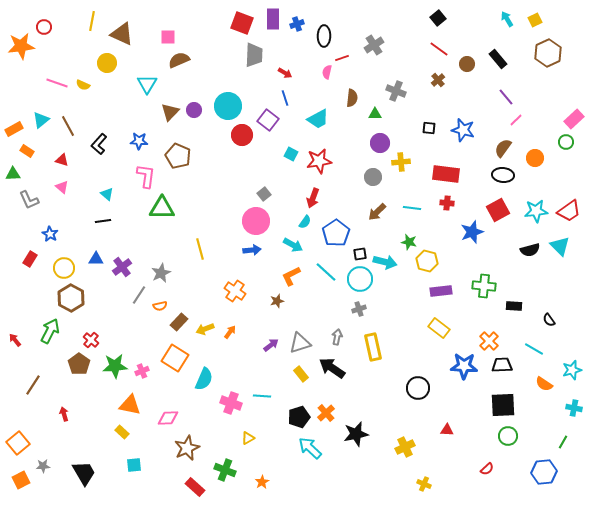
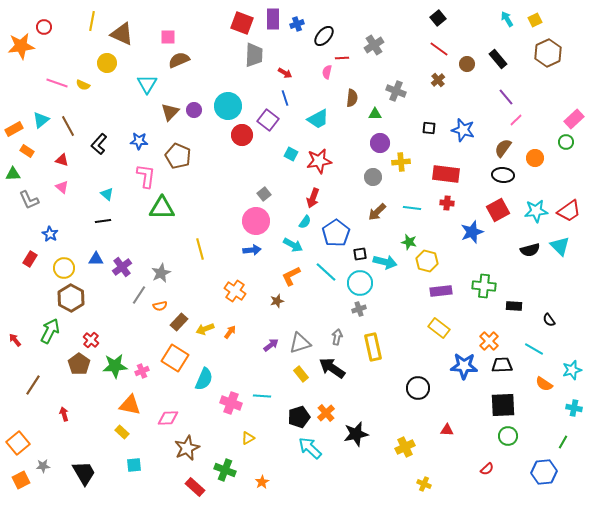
black ellipse at (324, 36): rotated 40 degrees clockwise
red line at (342, 58): rotated 16 degrees clockwise
cyan circle at (360, 279): moved 4 px down
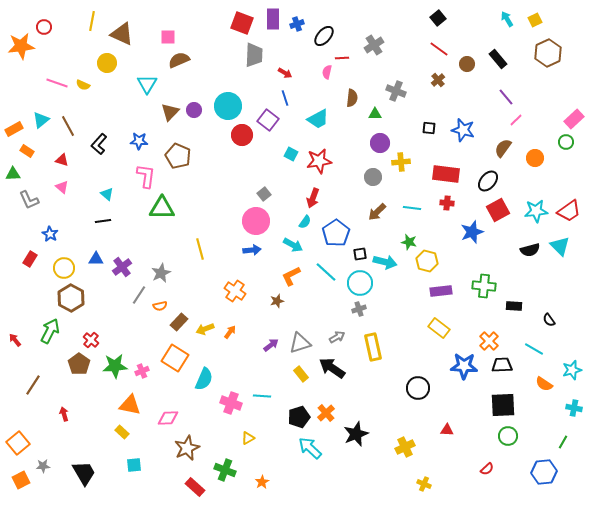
black ellipse at (503, 175): moved 15 px left, 6 px down; rotated 55 degrees counterclockwise
gray arrow at (337, 337): rotated 49 degrees clockwise
black star at (356, 434): rotated 10 degrees counterclockwise
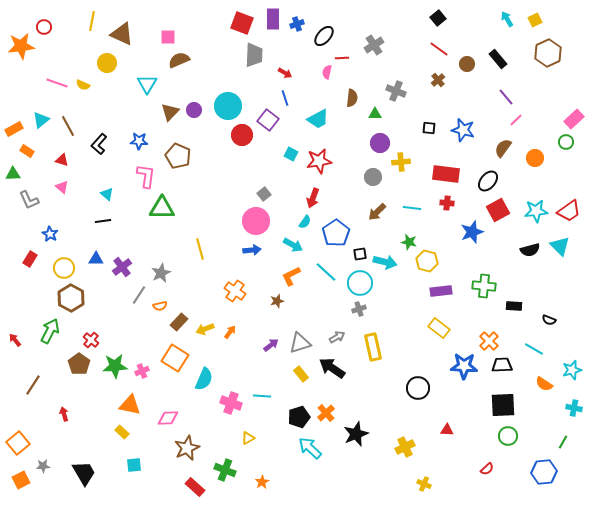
black semicircle at (549, 320): rotated 32 degrees counterclockwise
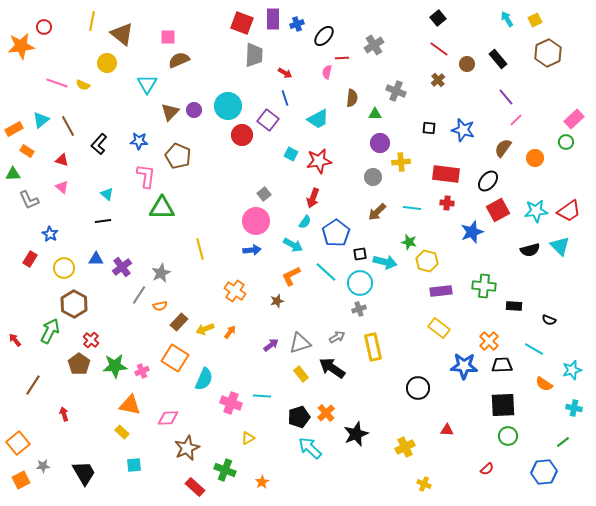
brown triangle at (122, 34): rotated 15 degrees clockwise
brown hexagon at (71, 298): moved 3 px right, 6 px down
green line at (563, 442): rotated 24 degrees clockwise
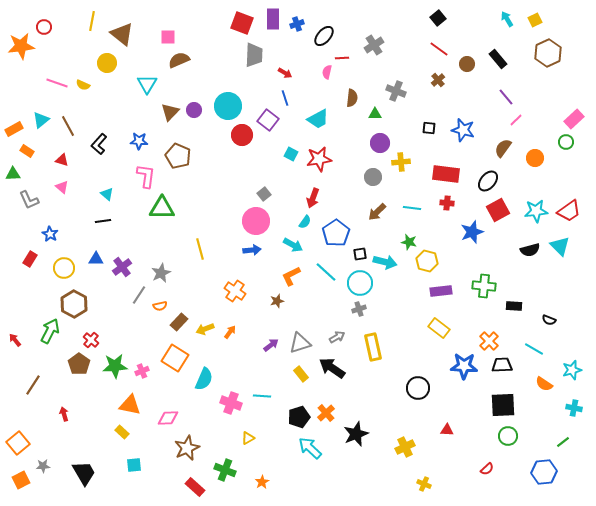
red star at (319, 161): moved 2 px up
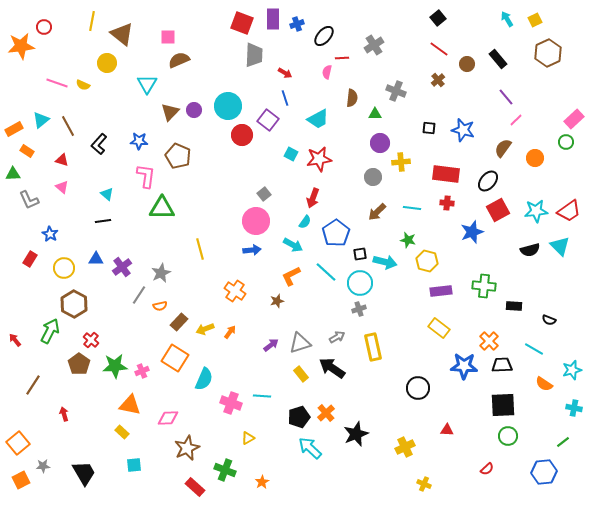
green star at (409, 242): moved 1 px left, 2 px up
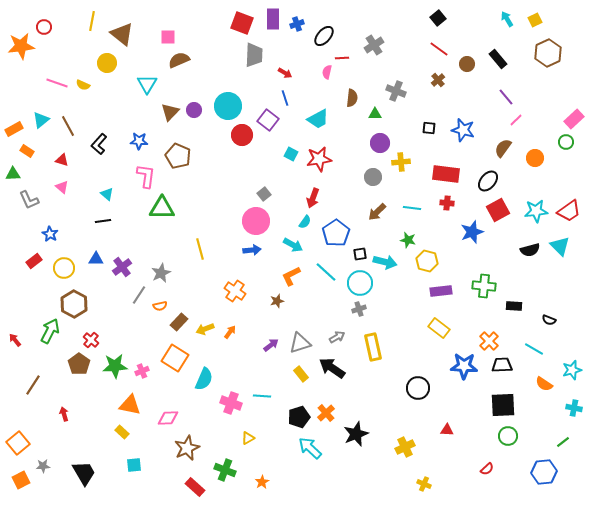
red rectangle at (30, 259): moved 4 px right, 2 px down; rotated 21 degrees clockwise
